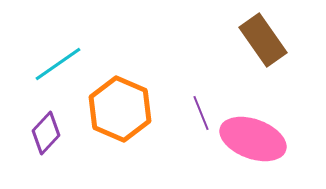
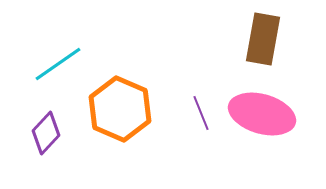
brown rectangle: moved 1 px up; rotated 45 degrees clockwise
pink ellipse: moved 9 px right, 25 px up; rotated 4 degrees counterclockwise
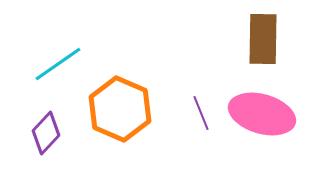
brown rectangle: rotated 9 degrees counterclockwise
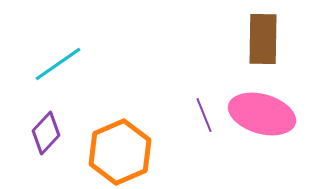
orange hexagon: moved 43 px down; rotated 14 degrees clockwise
purple line: moved 3 px right, 2 px down
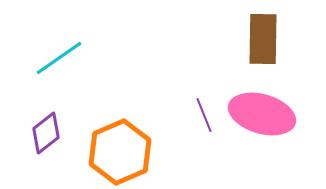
cyan line: moved 1 px right, 6 px up
purple diamond: rotated 9 degrees clockwise
